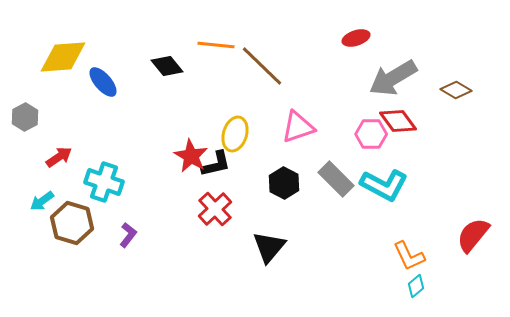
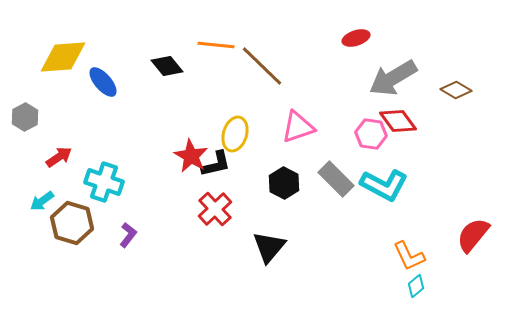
pink hexagon: rotated 8 degrees clockwise
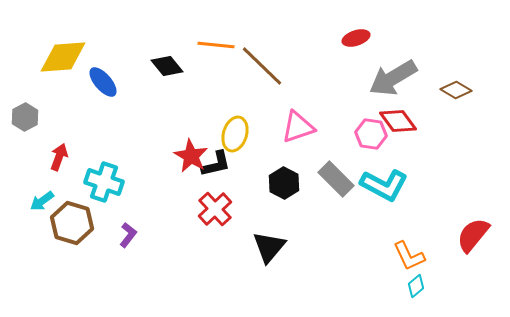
red arrow: rotated 36 degrees counterclockwise
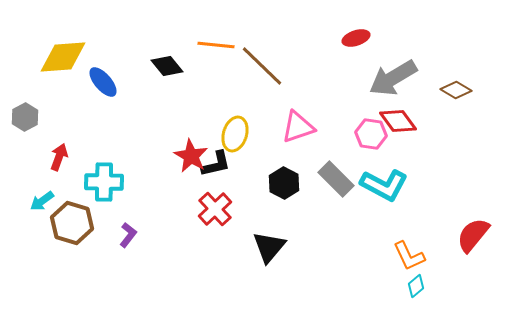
cyan cross: rotated 18 degrees counterclockwise
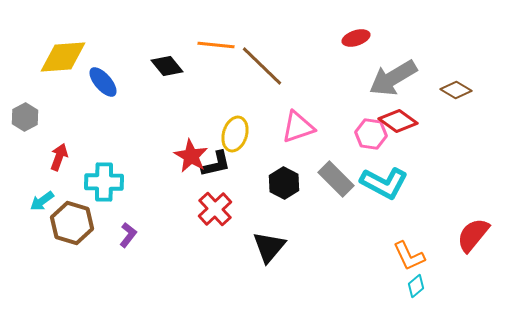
red diamond: rotated 18 degrees counterclockwise
cyan L-shape: moved 2 px up
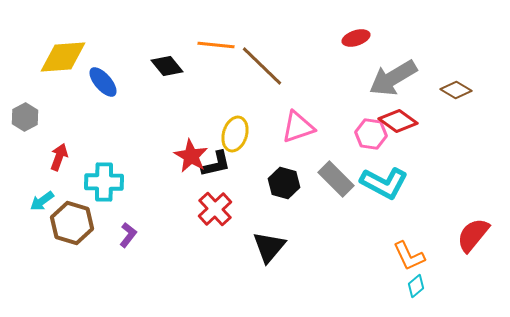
black hexagon: rotated 12 degrees counterclockwise
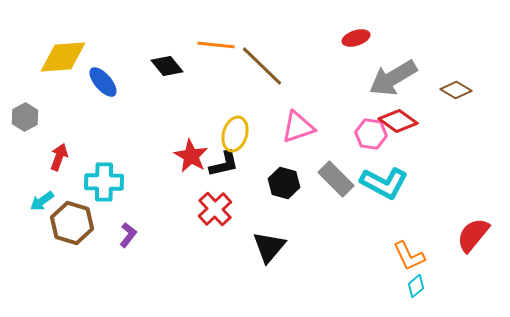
black L-shape: moved 8 px right
